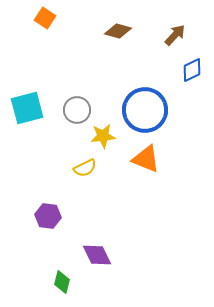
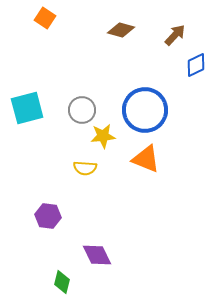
brown diamond: moved 3 px right, 1 px up
blue diamond: moved 4 px right, 5 px up
gray circle: moved 5 px right
yellow semicircle: rotated 30 degrees clockwise
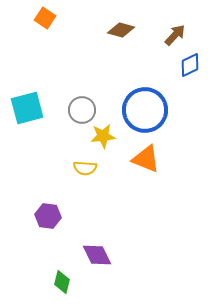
blue diamond: moved 6 px left
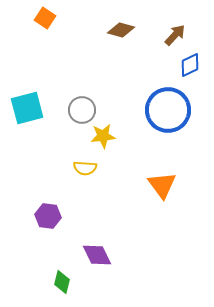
blue circle: moved 23 px right
orange triangle: moved 16 px right, 26 px down; rotated 32 degrees clockwise
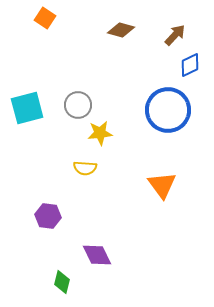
gray circle: moved 4 px left, 5 px up
yellow star: moved 3 px left, 3 px up
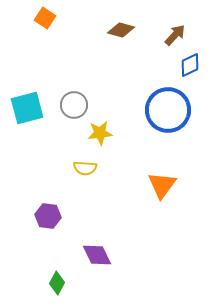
gray circle: moved 4 px left
orange triangle: rotated 12 degrees clockwise
green diamond: moved 5 px left, 1 px down; rotated 15 degrees clockwise
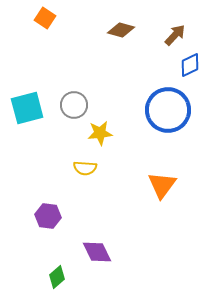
purple diamond: moved 3 px up
green diamond: moved 6 px up; rotated 20 degrees clockwise
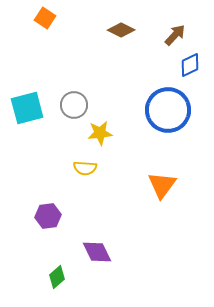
brown diamond: rotated 12 degrees clockwise
purple hexagon: rotated 15 degrees counterclockwise
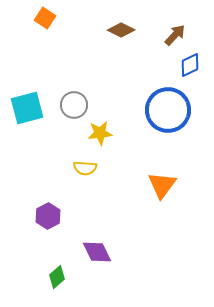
purple hexagon: rotated 20 degrees counterclockwise
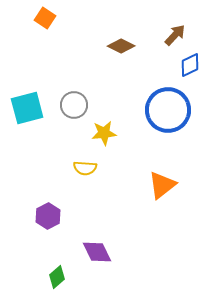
brown diamond: moved 16 px down
yellow star: moved 4 px right
orange triangle: rotated 16 degrees clockwise
